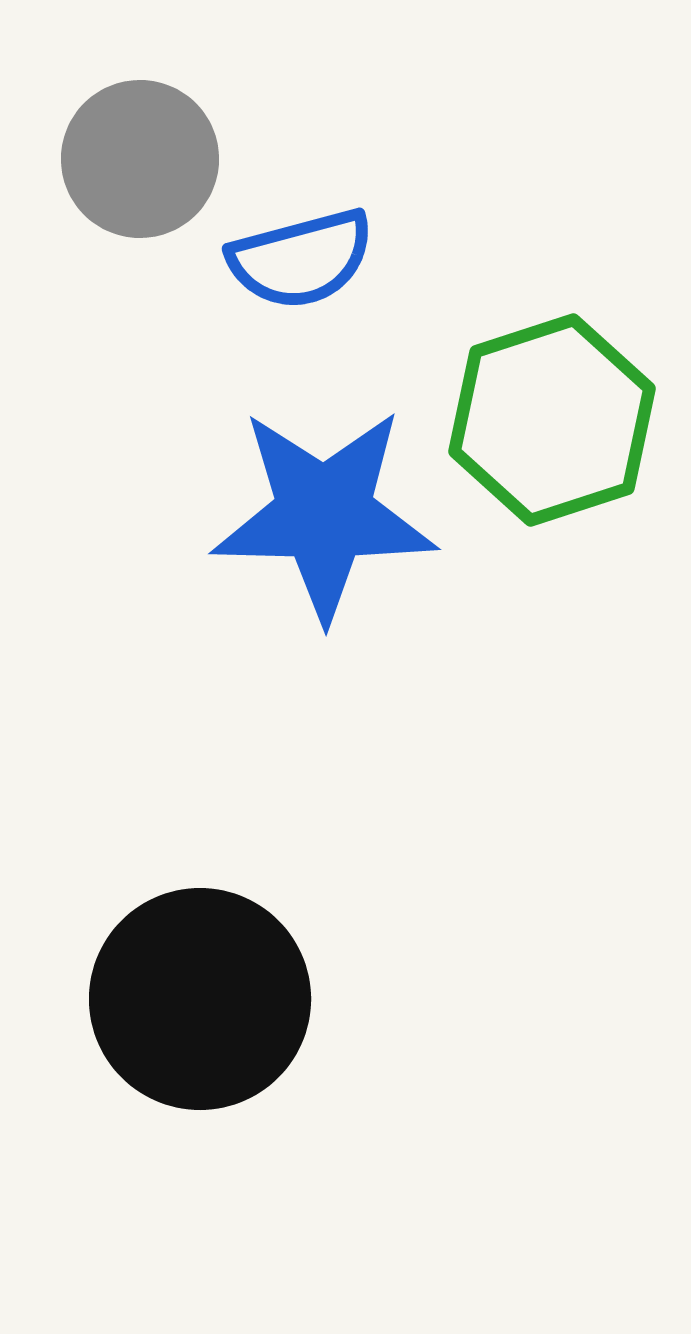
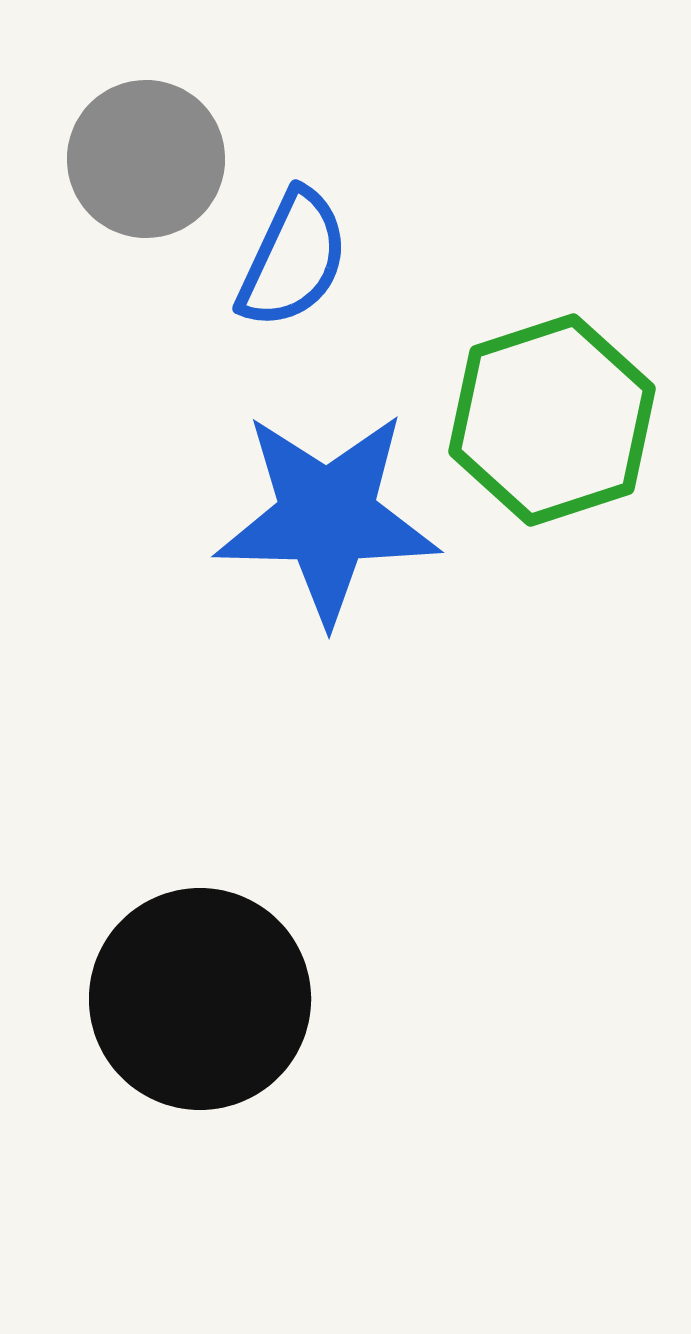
gray circle: moved 6 px right
blue semicircle: moved 8 px left; rotated 50 degrees counterclockwise
blue star: moved 3 px right, 3 px down
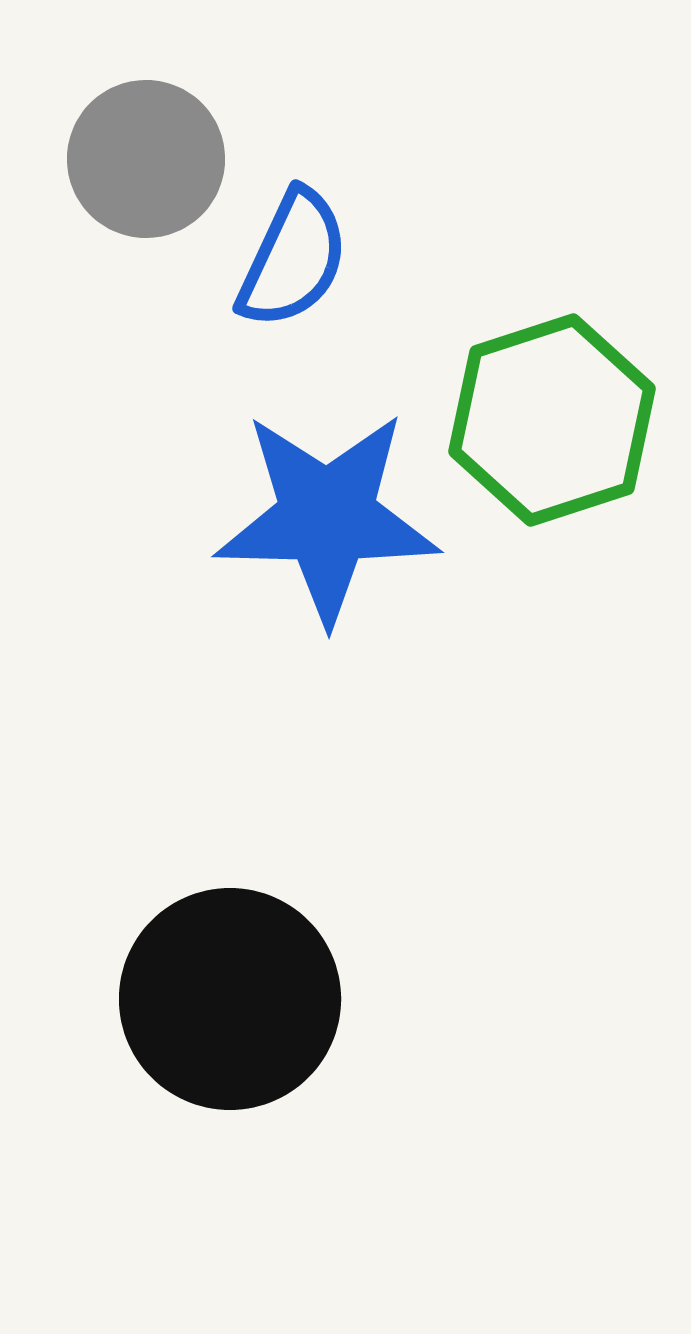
black circle: moved 30 px right
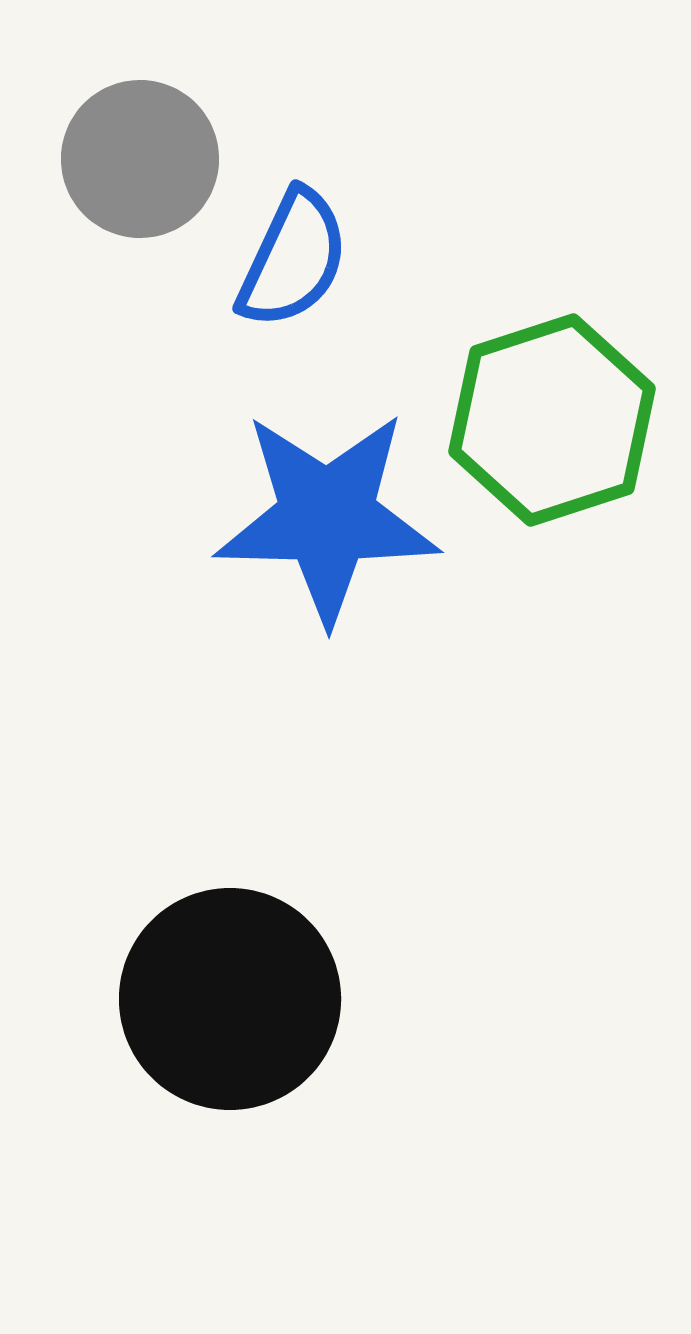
gray circle: moved 6 px left
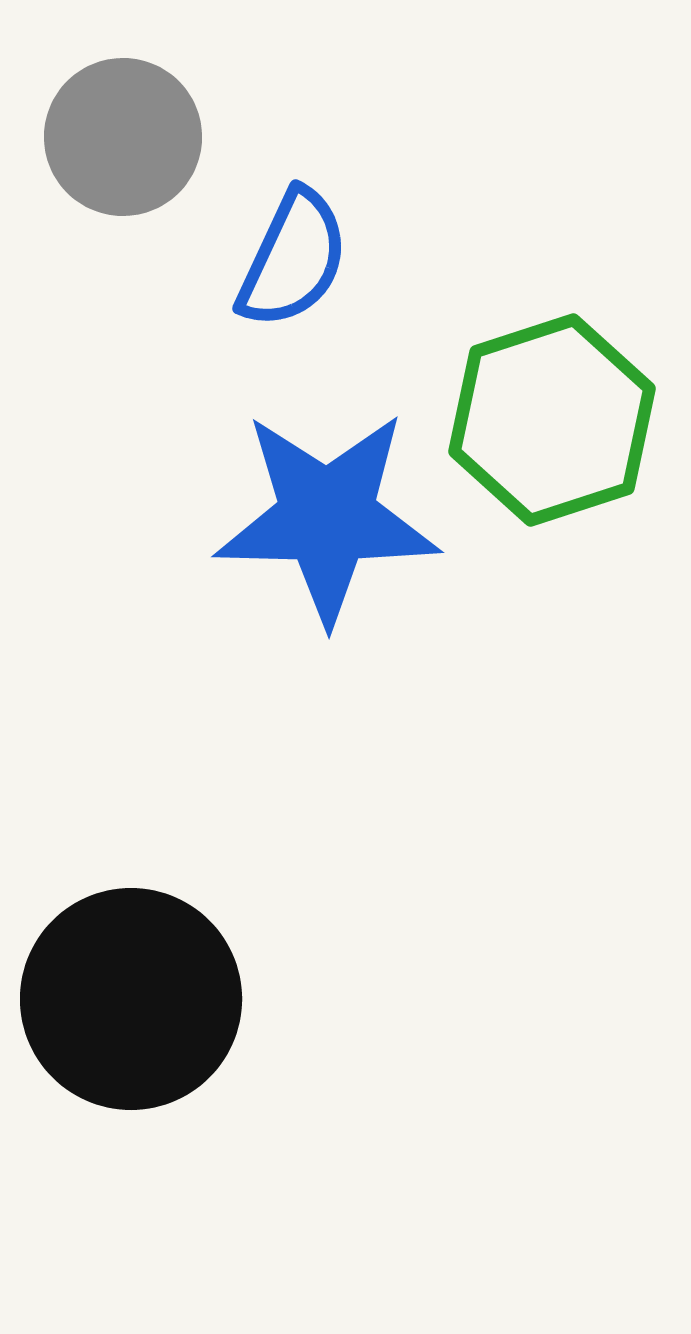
gray circle: moved 17 px left, 22 px up
black circle: moved 99 px left
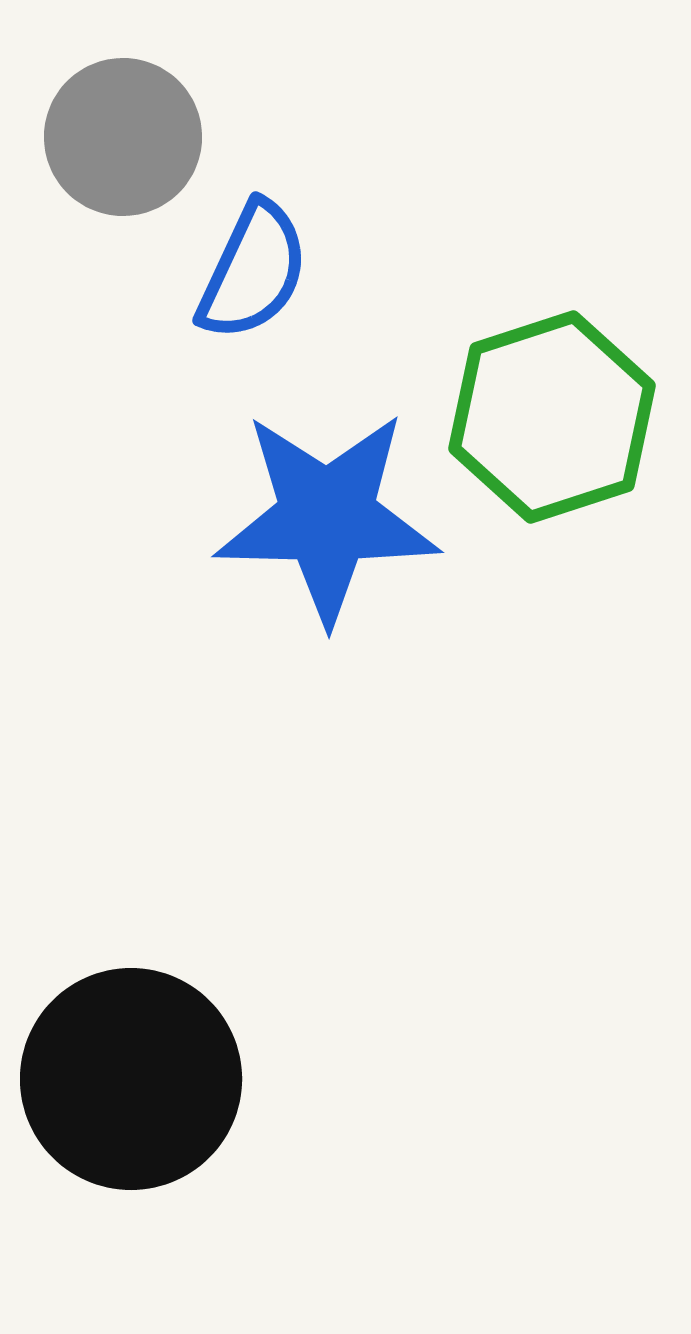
blue semicircle: moved 40 px left, 12 px down
green hexagon: moved 3 px up
black circle: moved 80 px down
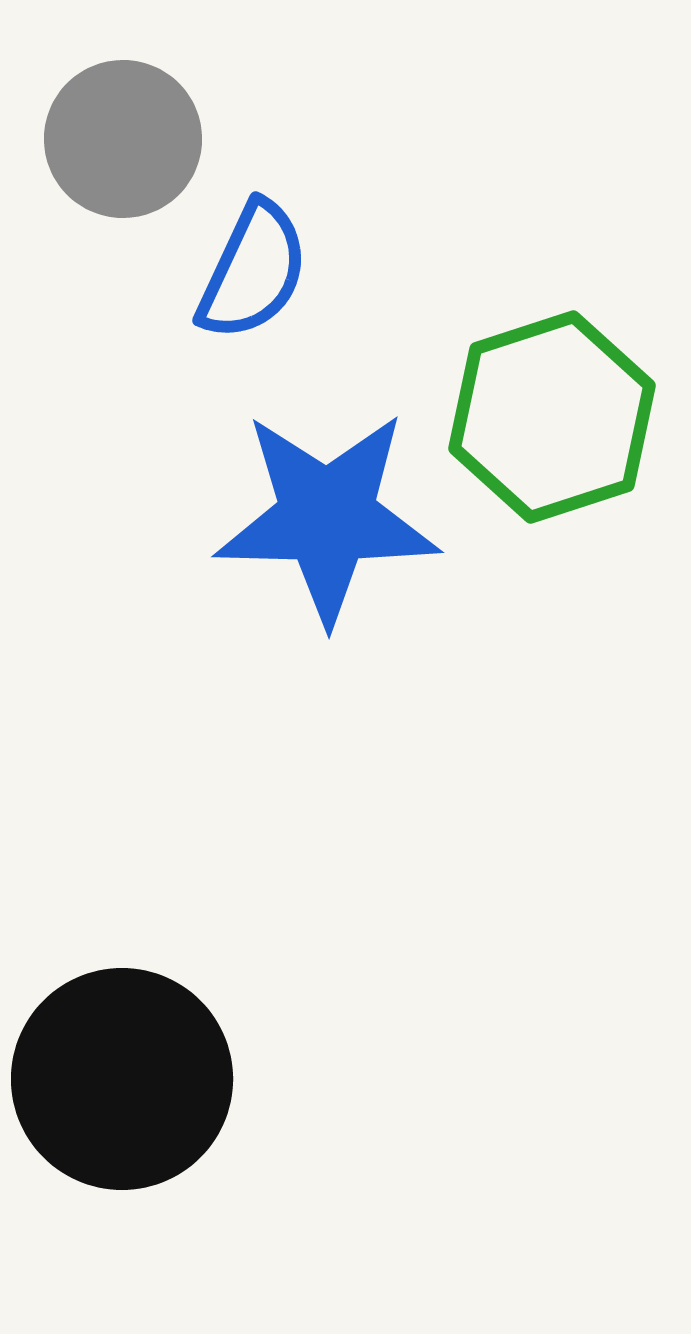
gray circle: moved 2 px down
black circle: moved 9 px left
